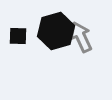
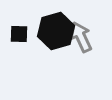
black square: moved 1 px right, 2 px up
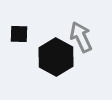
black hexagon: moved 26 px down; rotated 15 degrees counterclockwise
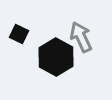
black square: rotated 24 degrees clockwise
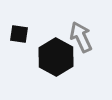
black square: rotated 18 degrees counterclockwise
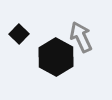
black square: rotated 36 degrees clockwise
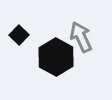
black square: moved 1 px down
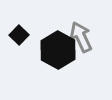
black hexagon: moved 2 px right, 7 px up
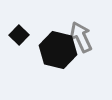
black hexagon: rotated 15 degrees counterclockwise
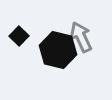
black square: moved 1 px down
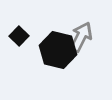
gray arrow: rotated 52 degrees clockwise
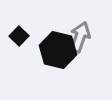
gray arrow: moved 1 px left; rotated 8 degrees counterclockwise
